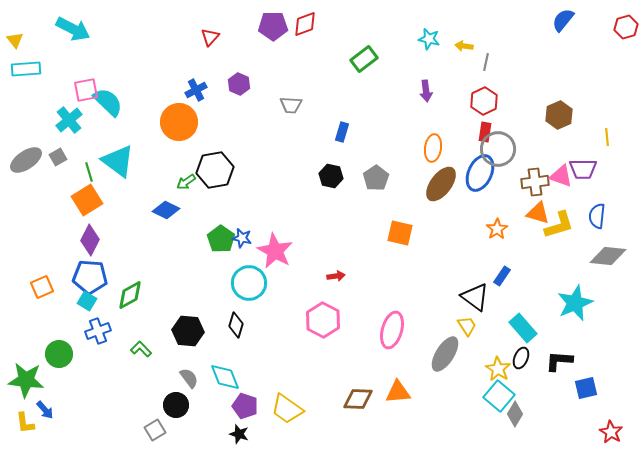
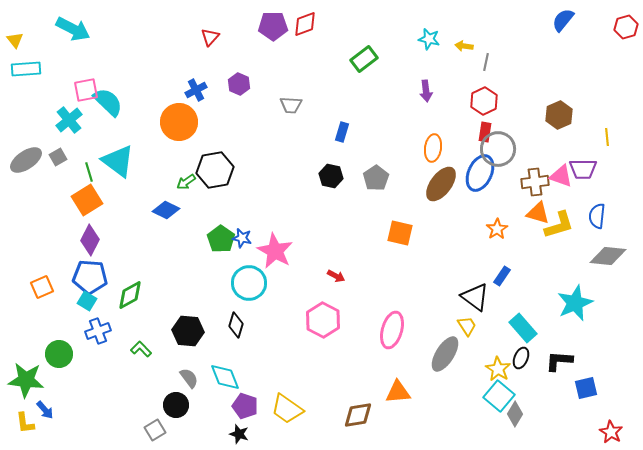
red arrow at (336, 276): rotated 36 degrees clockwise
brown diamond at (358, 399): moved 16 px down; rotated 12 degrees counterclockwise
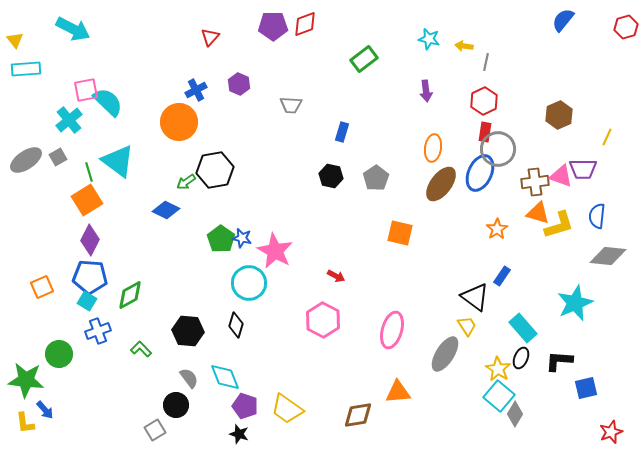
yellow line at (607, 137): rotated 30 degrees clockwise
red star at (611, 432): rotated 20 degrees clockwise
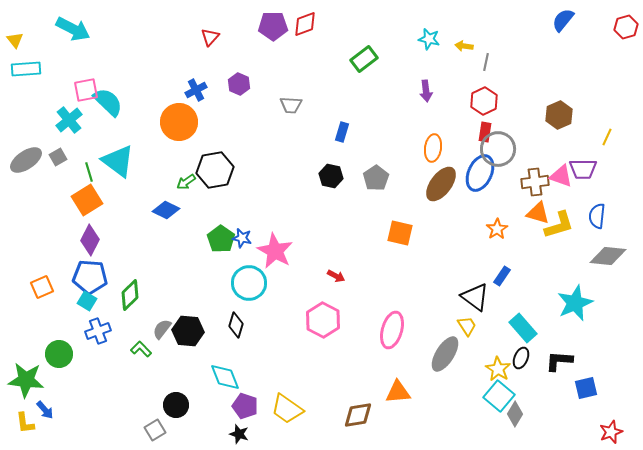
green diamond at (130, 295): rotated 16 degrees counterclockwise
gray semicircle at (189, 378): moved 27 px left, 49 px up; rotated 105 degrees counterclockwise
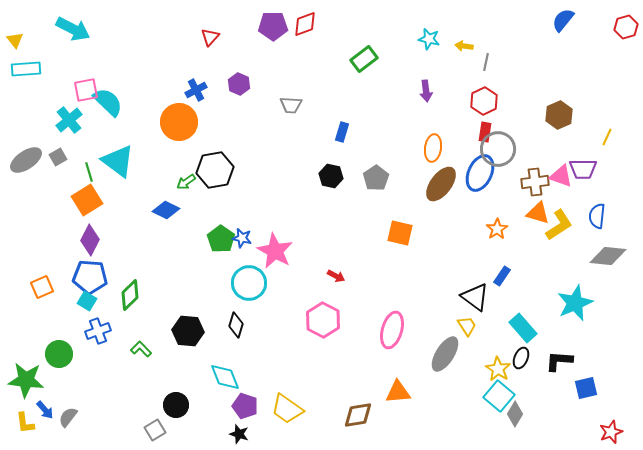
yellow L-shape at (559, 225): rotated 16 degrees counterclockwise
gray semicircle at (162, 329): moved 94 px left, 88 px down
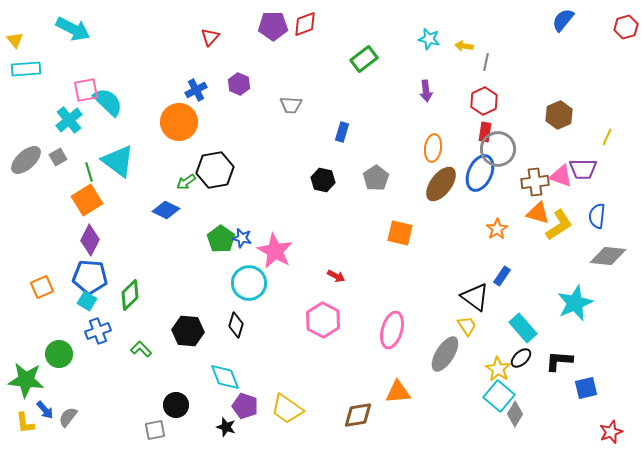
gray ellipse at (26, 160): rotated 8 degrees counterclockwise
black hexagon at (331, 176): moved 8 px left, 4 px down
black ellipse at (521, 358): rotated 25 degrees clockwise
gray square at (155, 430): rotated 20 degrees clockwise
black star at (239, 434): moved 13 px left, 7 px up
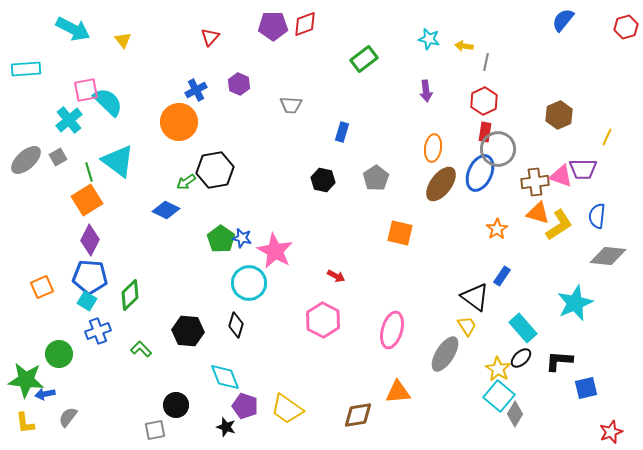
yellow triangle at (15, 40): moved 108 px right
blue arrow at (45, 410): moved 16 px up; rotated 120 degrees clockwise
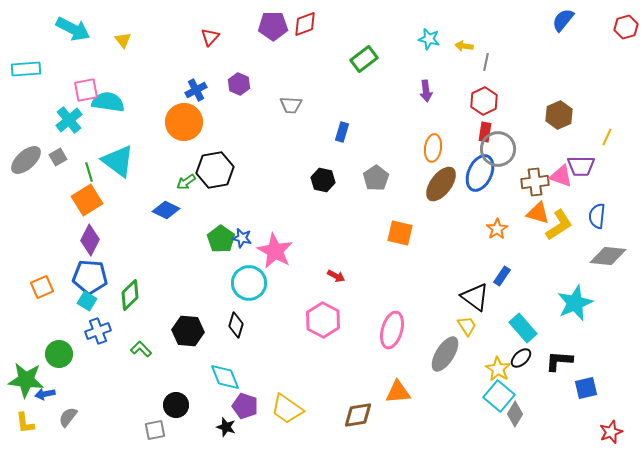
cyan semicircle at (108, 102): rotated 36 degrees counterclockwise
orange circle at (179, 122): moved 5 px right
purple trapezoid at (583, 169): moved 2 px left, 3 px up
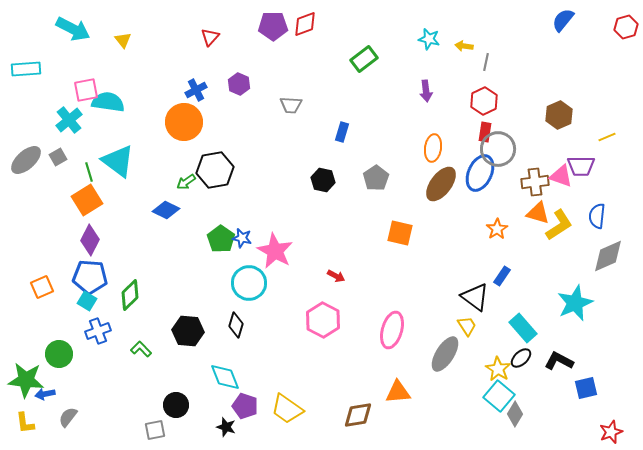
yellow line at (607, 137): rotated 42 degrees clockwise
gray diamond at (608, 256): rotated 30 degrees counterclockwise
black L-shape at (559, 361): rotated 24 degrees clockwise
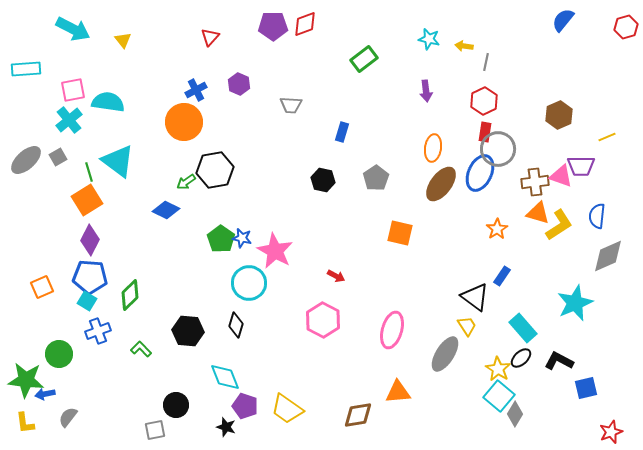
pink square at (86, 90): moved 13 px left
